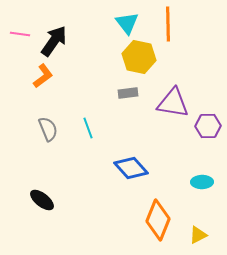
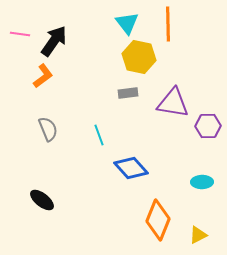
cyan line: moved 11 px right, 7 px down
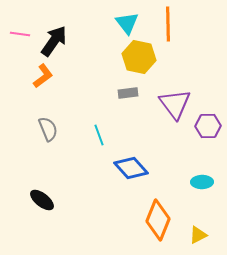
purple triangle: moved 2 px right, 1 px down; rotated 44 degrees clockwise
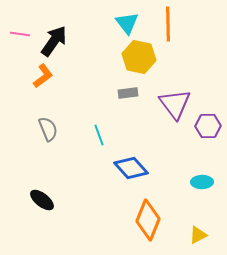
orange diamond: moved 10 px left
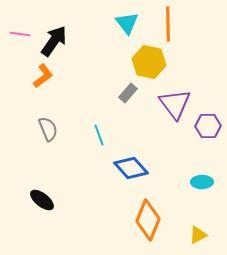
yellow hexagon: moved 10 px right, 5 px down
gray rectangle: rotated 42 degrees counterclockwise
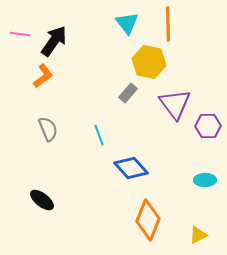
cyan ellipse: moved 3 px right, 2 px up
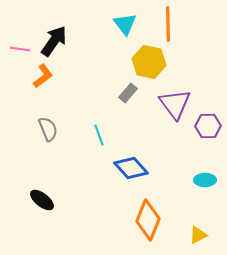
cyan triangle: moved 2 px left, 1 px down
pink line: moved 15 px down
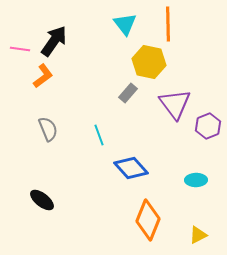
purple hexagon: rotated 20 degrees counterclockwise
cyan ellipse: moved 9 px left
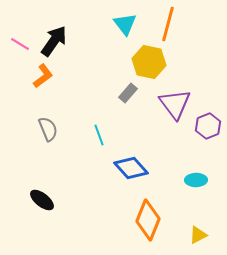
orange line: rotated 16 degrees clockwise
pink line: moved 5 px up; rotated 24 degrees clockwise
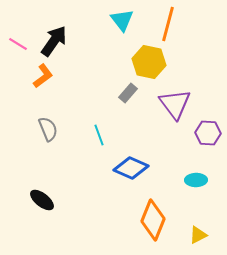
cyan triangle: moved 3 px left, 4 px up
pink line: moved 2 px left
purple hexagon: moved 7 px down; rotated 25 degrees clockwise
blue diamond: rotated 24 degrees counterclockwise
orange diamond: moved 5 px right
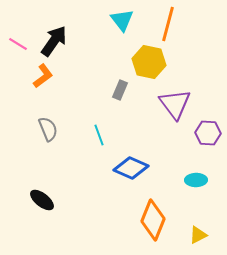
gray rectangle: moved 8 px left, 3 px up; rotated 18 degrees counterclockwise
